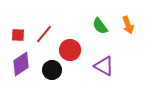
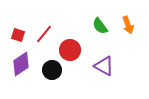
red square: rotated 16 degrees clockwise
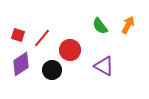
orange arrow: rotated 132 degrees counterclockwise
red line: moved 2 px left, 4 px down
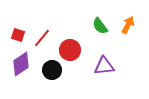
purple triangle: rotated 35 degrees counterclockwise
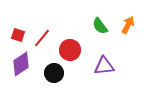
black circle: moved 2 px right, 3 px down
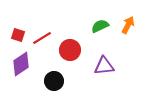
green semicircle: rotated 102 degrees clockwise
red line: rotated 18 degrees clockwise
black circle: moved 8 px down
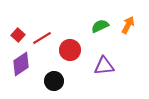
red square: rotated 24 degrees clockwise
